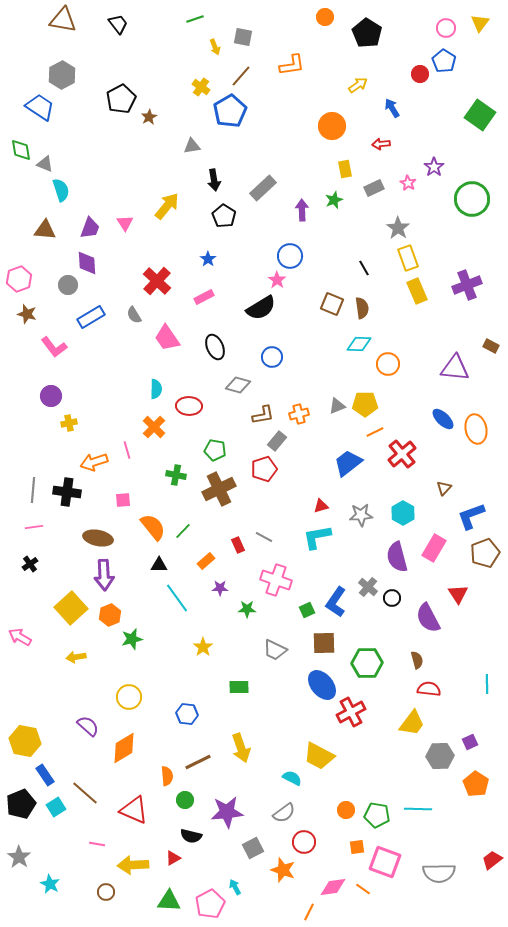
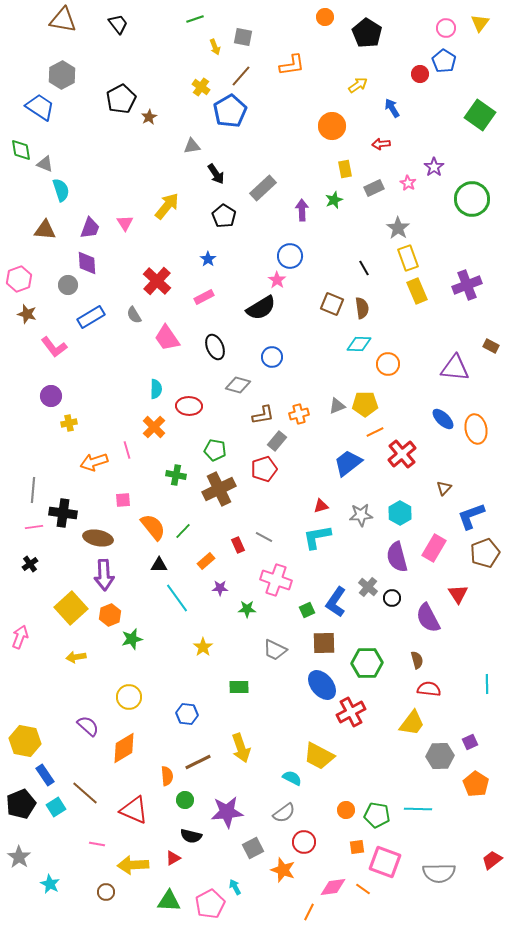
black arrow at (214, 180): moved 2 px right, 6 px up; rotated 25 degrees counterclockwise
black cross at (67, 492): moved 4 px left, 21 px down
cyan hexagon at (403, 513): moved 3 px left
pink arrow at (20, 637): rotated 80 degrees clockwise
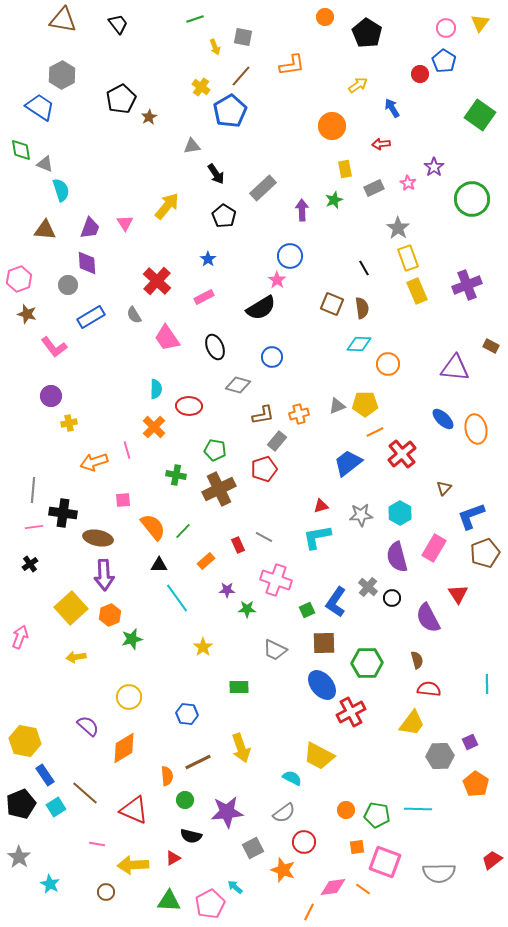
purple star at (220, 588): moved 7 px right, 2 px down
cyan arrow at (235, 887): rotated 21 degrees counterclockwise
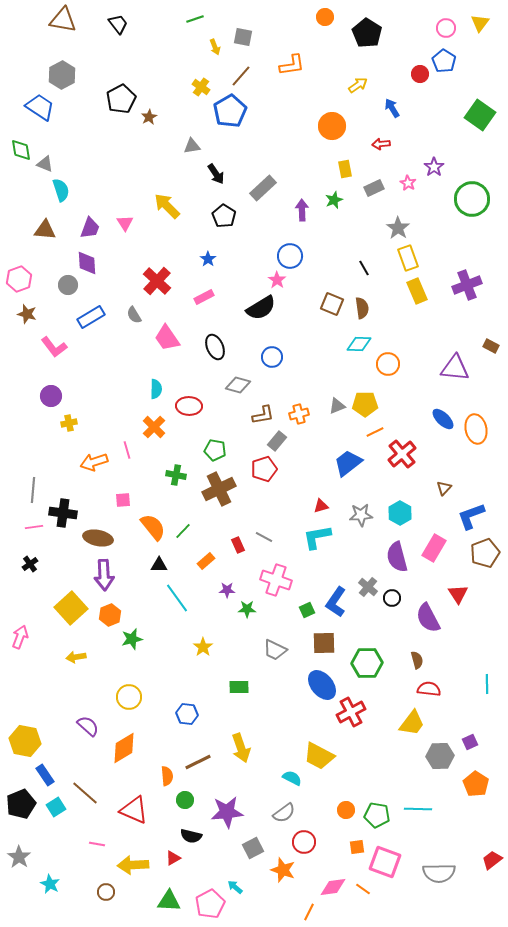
yellow arrow at (167, 206): rotated 84 degrees counterclockwise
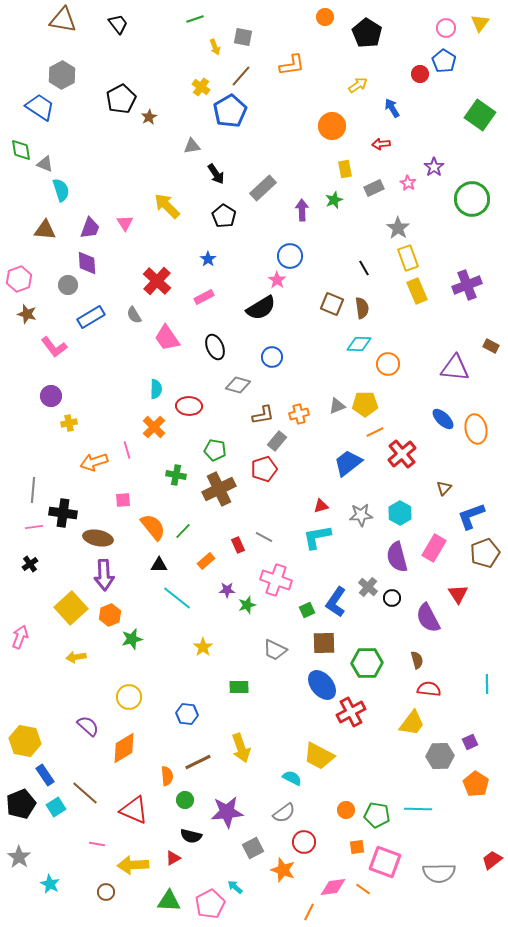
cyan line at (177, 598): rotated 16 degrees counterclockwise
green star at (247, 609): moved 4 px up; rotated 18 degrees counterclockwise
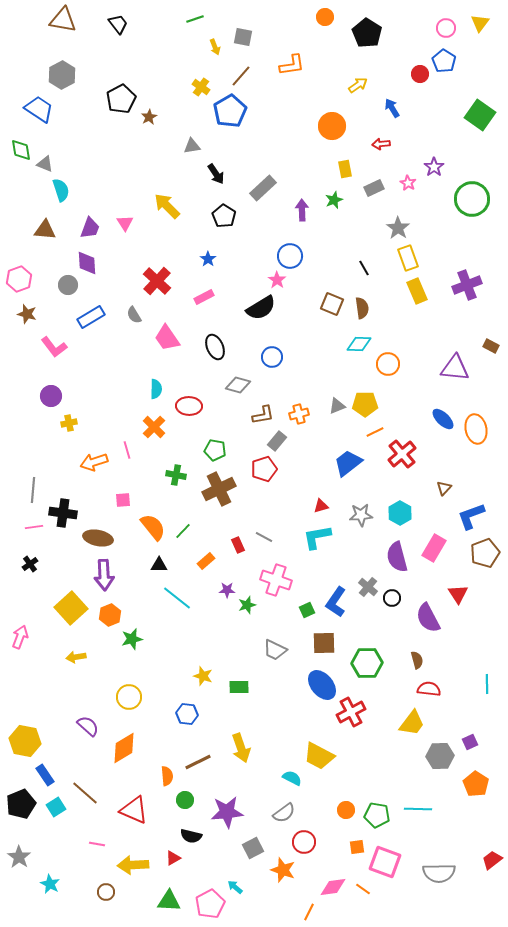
blue trapezoid at (40, 107): moved 1 px left, 2 px down
yellow star at (203, 647): moved 29 px down; rotated 18 degrees counterclockwise
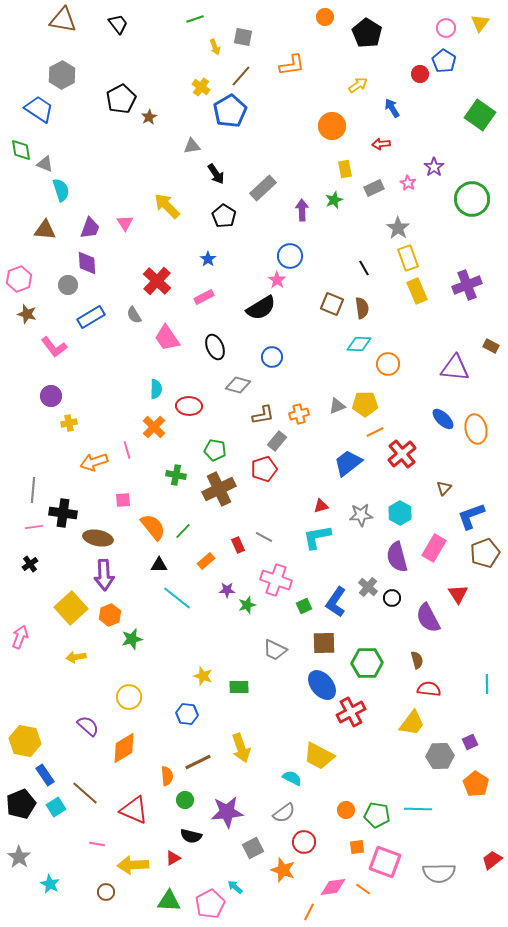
green square at (307, 610): moved 3 px left, 4 px up
